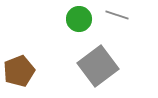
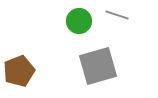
green circle: moved 2 px down
gray square: rotated 21 degrees clockwise
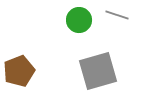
green circle: moved 1 px up
gray square: moved 5 px down
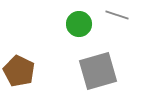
green circle: moved 4 px down
brown pentagon: rotated 24 degrees counterclockwise
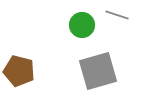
green circle: moved 3 px right, 1 px down
brown pentagon: rotated 12 degrees counterclockwise
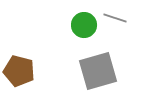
gray line: moved 2 px left, 3 px down
green circle: moved 2 px right
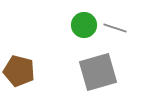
gray line: moved 10 px down
gray square: moved 1 px down
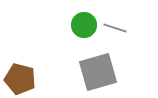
brown pentagon: moved 1 px right, 8 px down
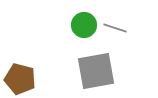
gray square: moved 2 px left, 1 px up; rotated 6 degrees clockwise
